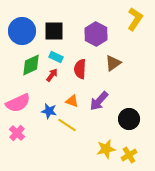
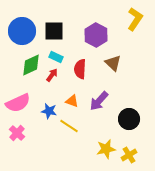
purple hexagon: moved 1 px down
brown triangle: rotated 42 degrees counterclockwise
yellow line: moved 2 px right, 1 px down
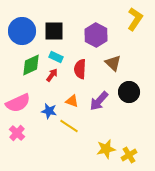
black circle: moved 27 px up
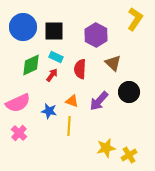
blue circle: moved 1 px right, 4 px up
yellow line: rotated 60 degrees clockwise
pink cross: moved 2 px right
yellow star: moved 1 px up
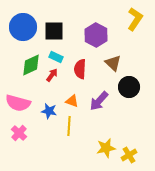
black circle: moved 5 px up
pink semicircle: rotated 40 degrees clockwise
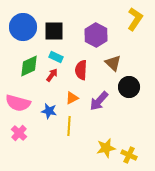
green diamond: moved 2 px left, 1 px down
red semicircle: moved 1 px right, 1 px down
orange triangle: moved 3 px up; rotated 48 degrees counterclockwise
yellow cross: rotated 35 degrees counterclockwise
